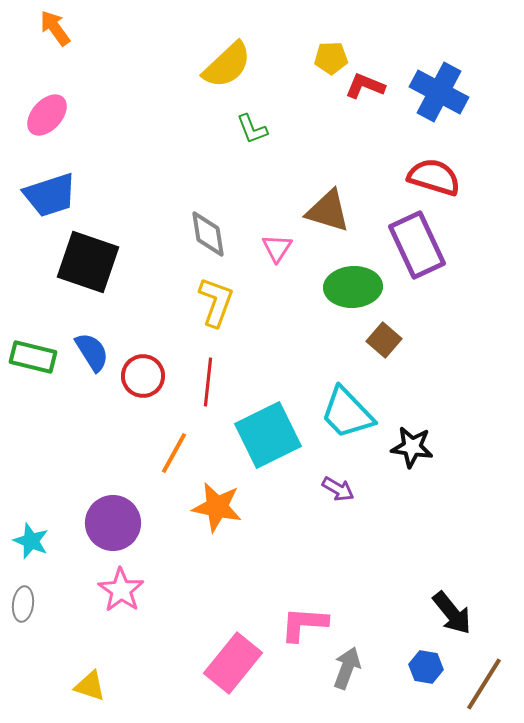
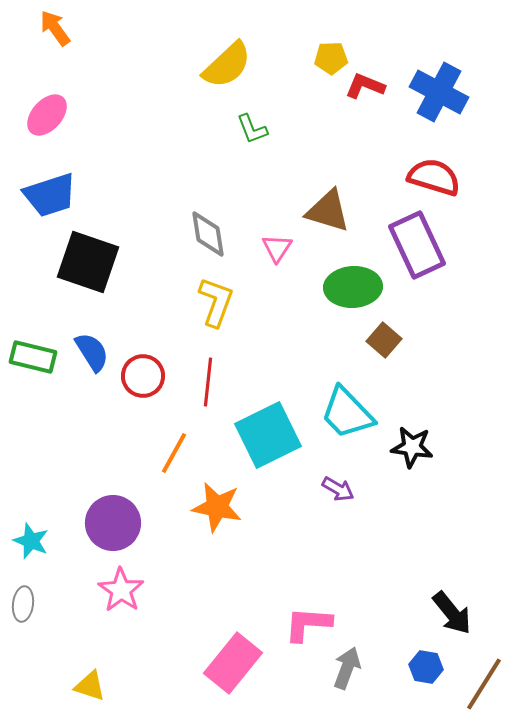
pink L-shape: moved 4 px right
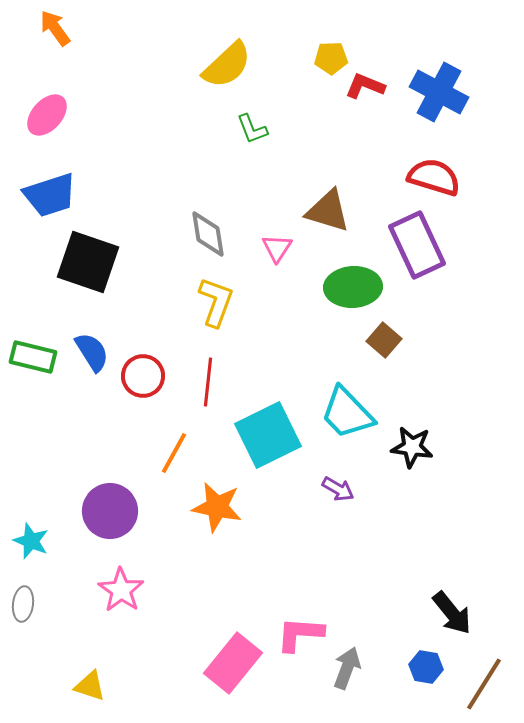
purple circle: moved 3 px left, 12 px up
pink L-shape: moved 8 px left, 10 px down
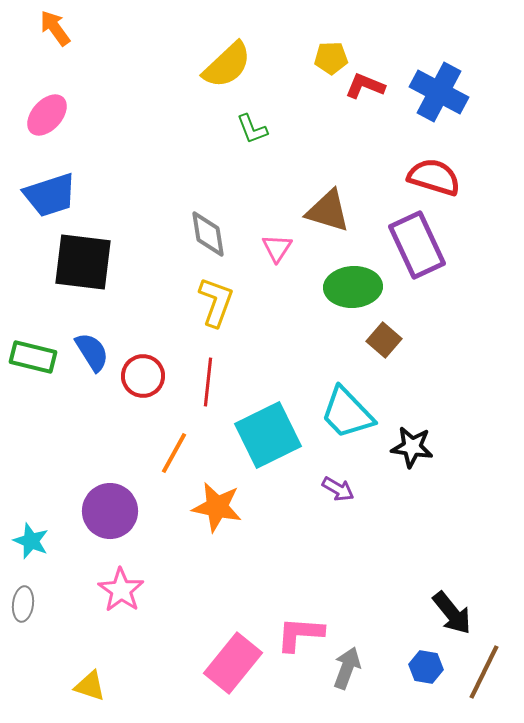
black square: moved 5 px left; rotated 12 degrees counterclockwise
brown line: moved 12 px up; rotated 6 degrees counterclockwise
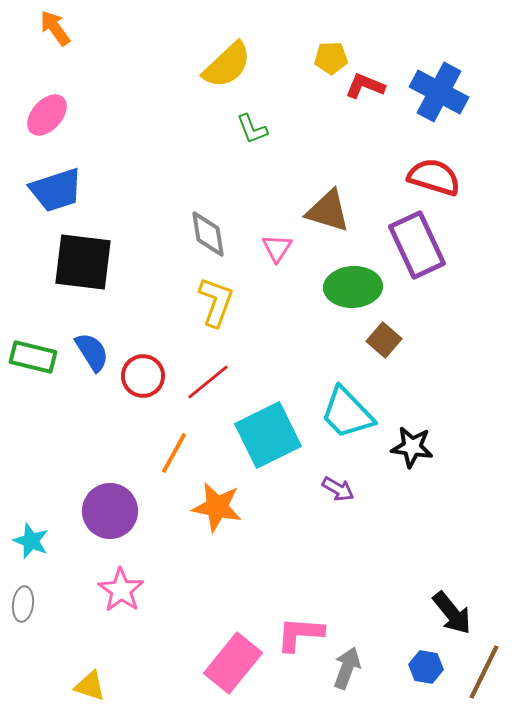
blue trapezoid: moved 6 px right, 5 px up
red line: rotated 45 degrees clockwise
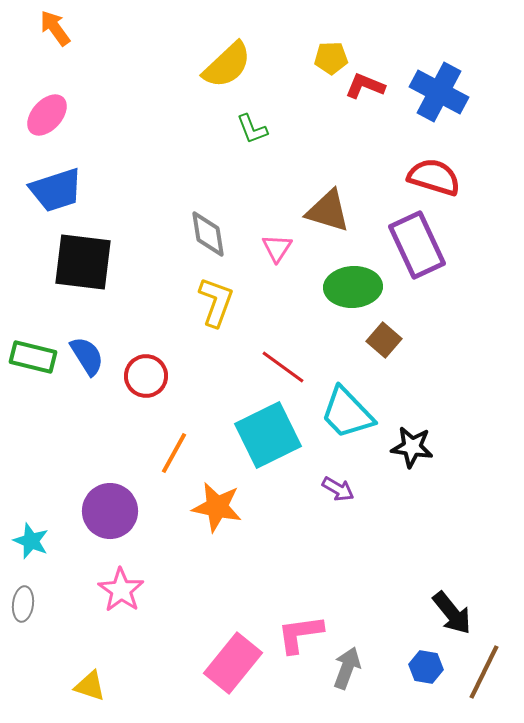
blue semicircle: moved 5 px left, 4 px down
red circle: moved 3 px right
red line: moved 75 px right, 15 px up; rotated 75 degrees clockwise
pink L-shape: rotated 12 degrees counterclockwise
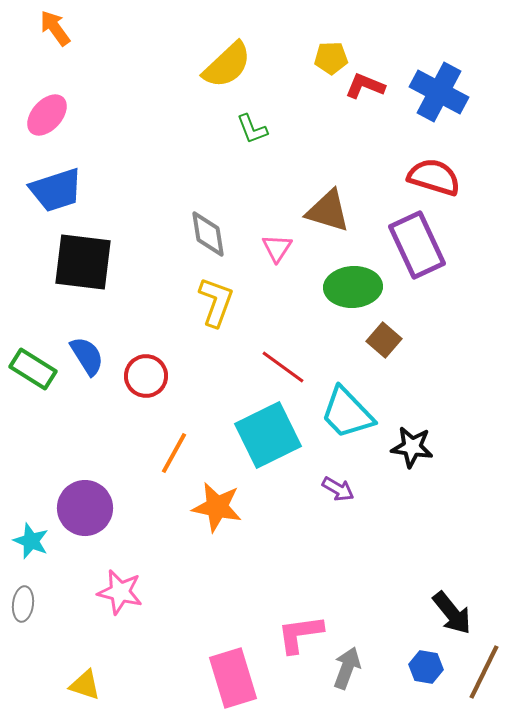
green rectangle: moved 12 px down; rotated 18 degrees clockwise
purple circle: moved 25 px left, 3 px up
pink star: moved 1 px left, 2 px down; rotated 21 degrees counterclockwise
pink rectangle: moved 15 px down; rotated 56 degrees counterclockwise
yellow triangle: moved 5 px left, 1 px up
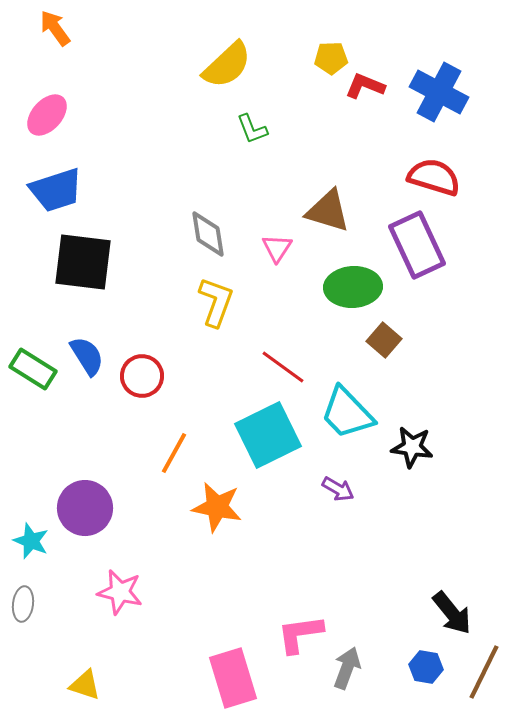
red circle: moved 4 px left
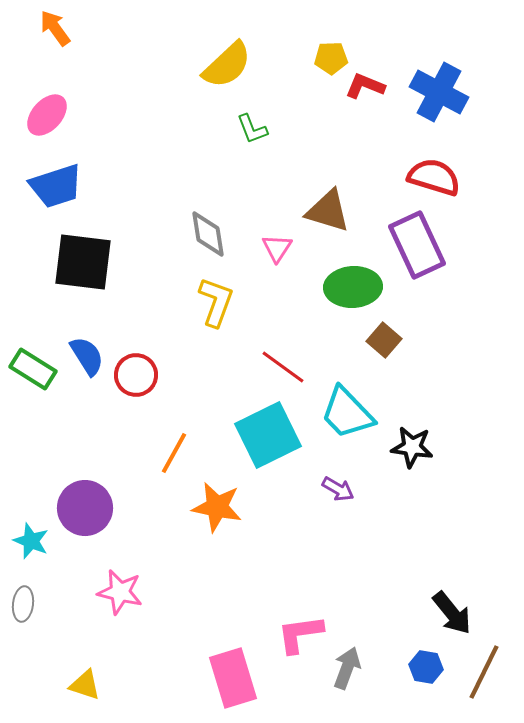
blue trapezoid: moved 4 px up
red circle: moved 6 px left, 1 px up
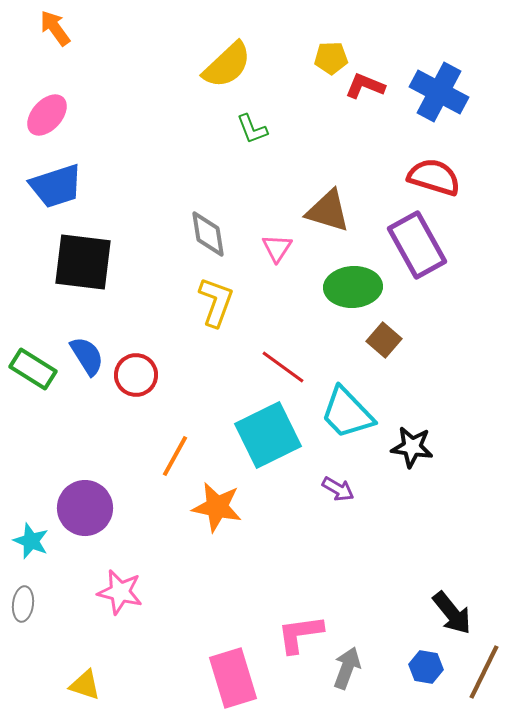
purple rectangle: rotated 4 degrees counterclockwise
orange line: moved 1 px right, 3 px down
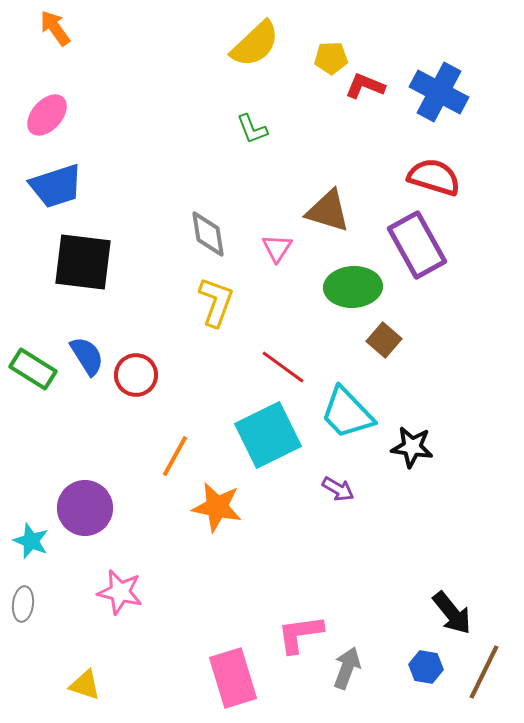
yellow semicircle: moved 28 px right, 21 px up
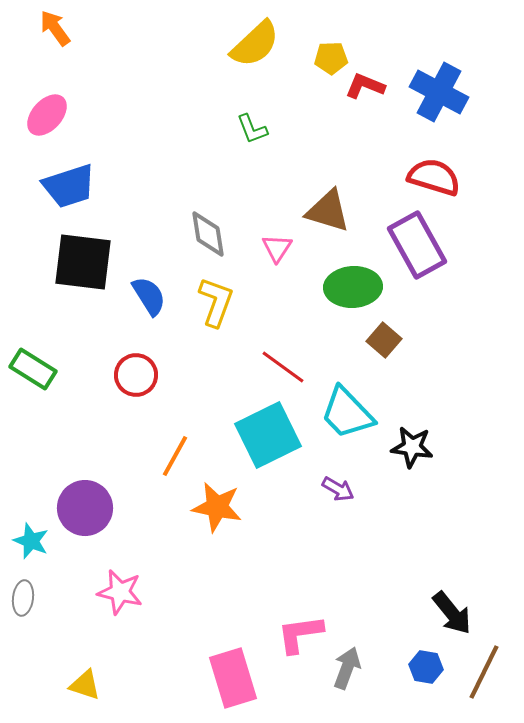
blue trapezoid: moved 13 px right
blue semicircle: moved 62 px right, 60 px up
gray ellipse: moved 6 px up
